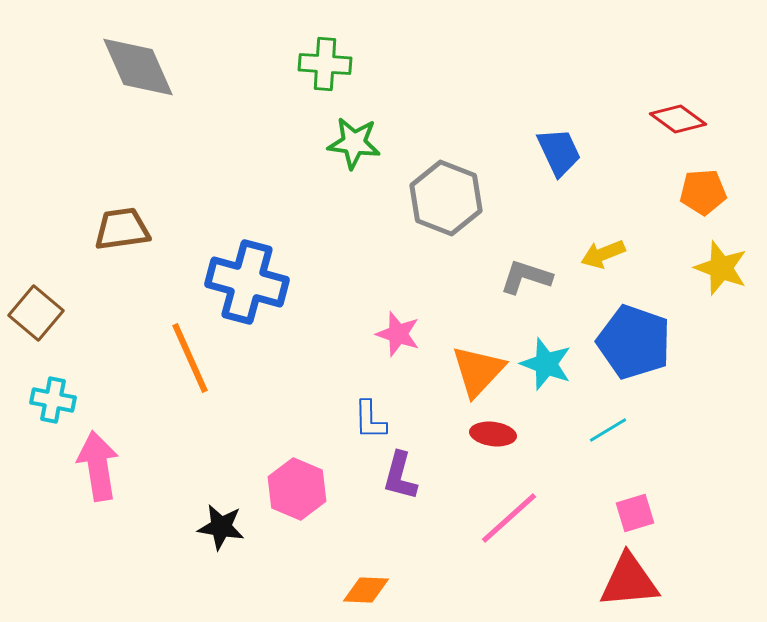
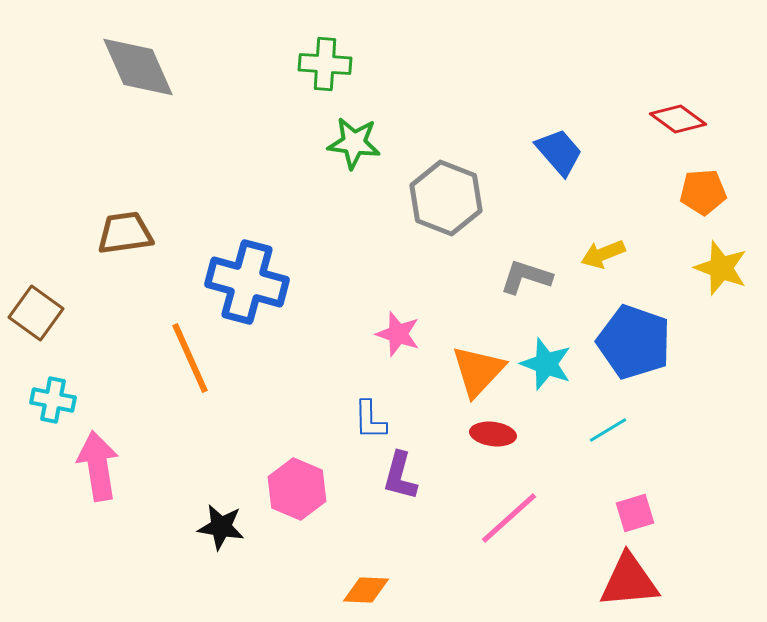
blue trapezoid: rotated 16 degrees counterclockwise
brown trapezoid: moved 3 px right, 4 px down
brown square: rotated 4 degrees counterclockwise
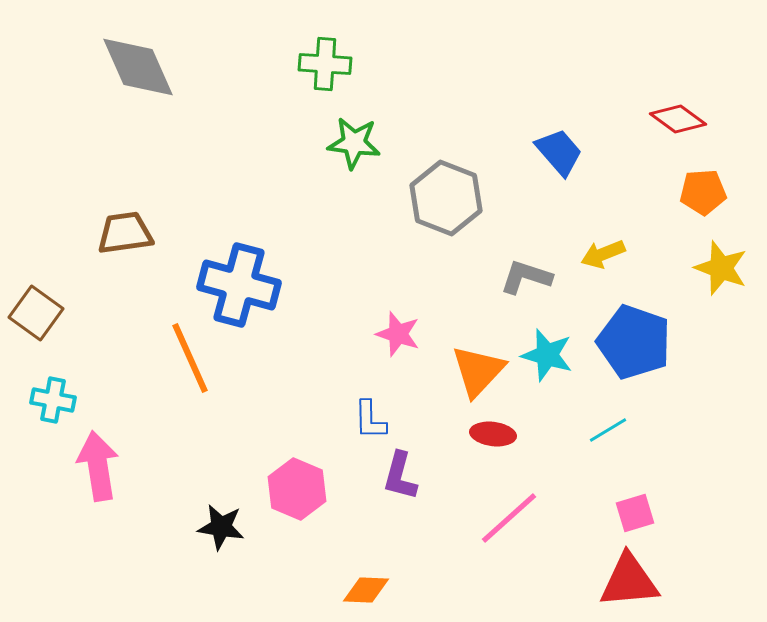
blue cross: moved 8 px left, 3 px down
cyan star: moved 1 px right, 9 px up; rotated 4 degrees counterclockwise
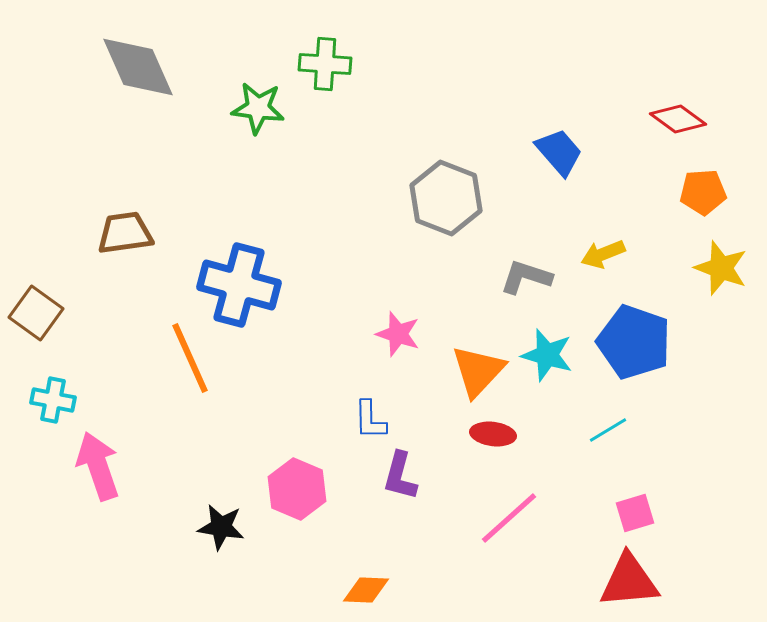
green star: moved 96 px left, 35 px up
pink arrow: rotated 10 degrees counterclockwise
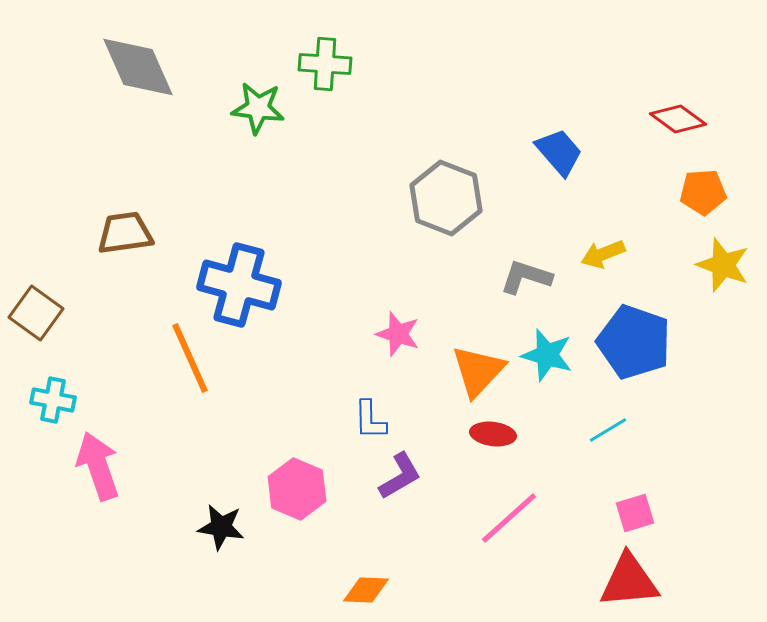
yellow star: moved 2 px right, 3 px up
purple L-shape: rotated 135 degrees counterclockwise
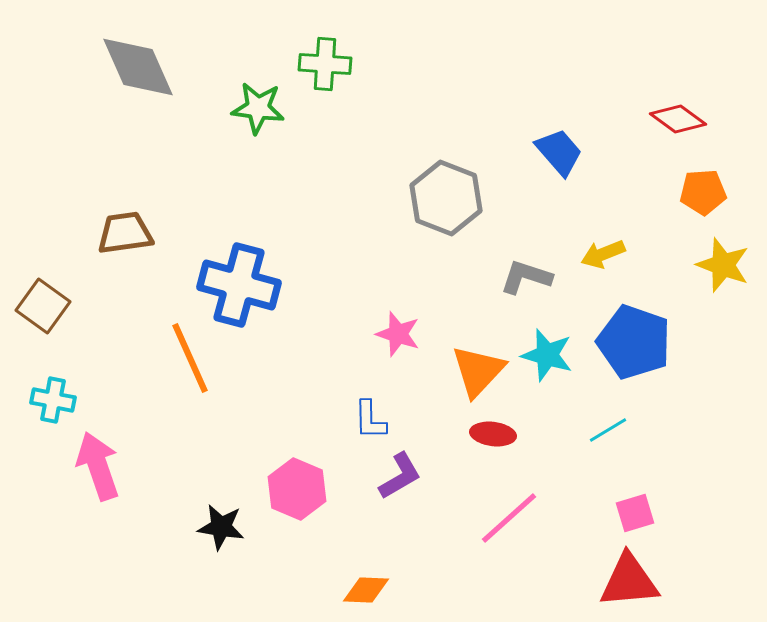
brown square: moved 7 px right, 7 px up
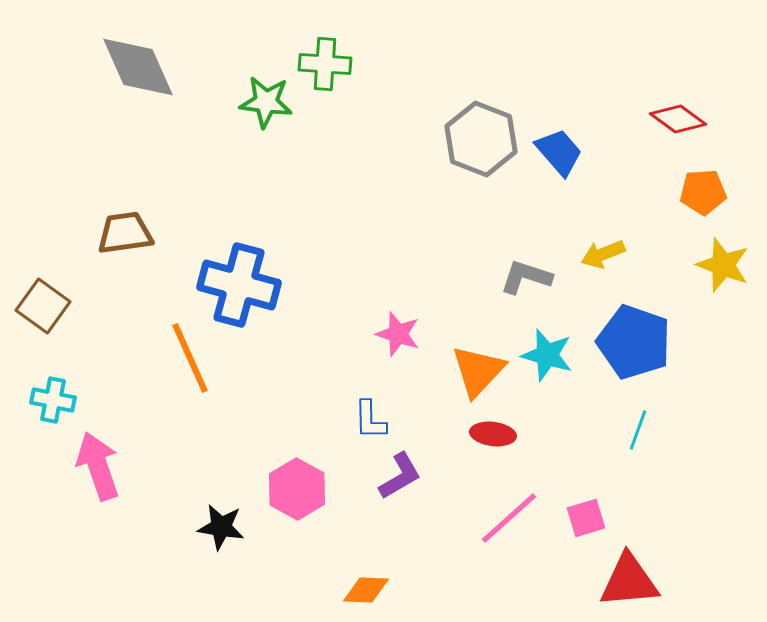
green star: moved 8 px right, 6 px up
gray hexagon: moved 35 px right, 59 px up
cyan line: moved 30 px right; rotated 39 degrees counterclockwise
pink hexagon: rotated 6 degrees clockwise
pink square: moved 49 px left, 5 px down
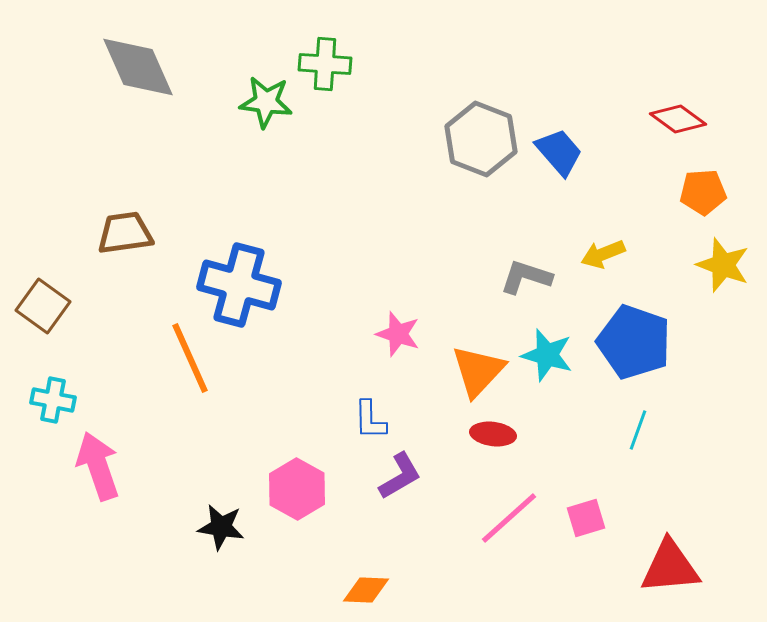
red triangle: moved 41 px right, 14 px up
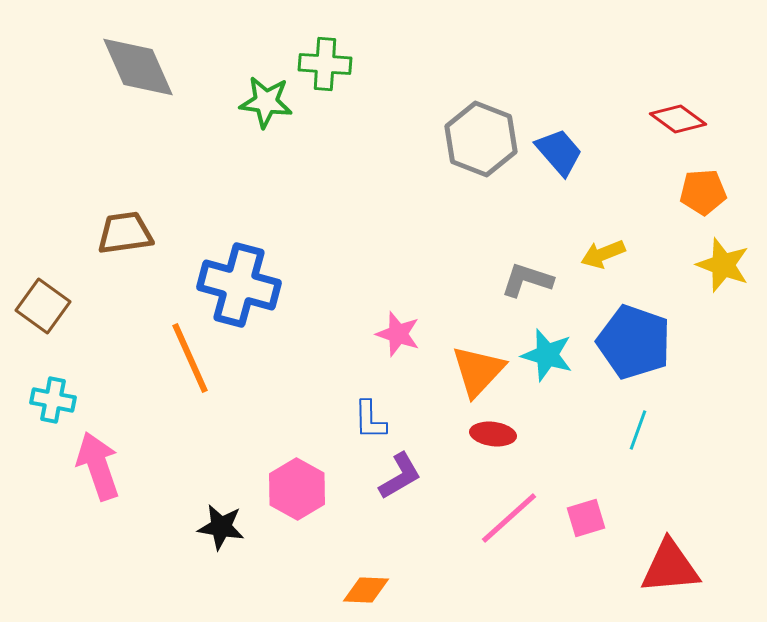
gray L-shape: moved 1 px right, 3 px down
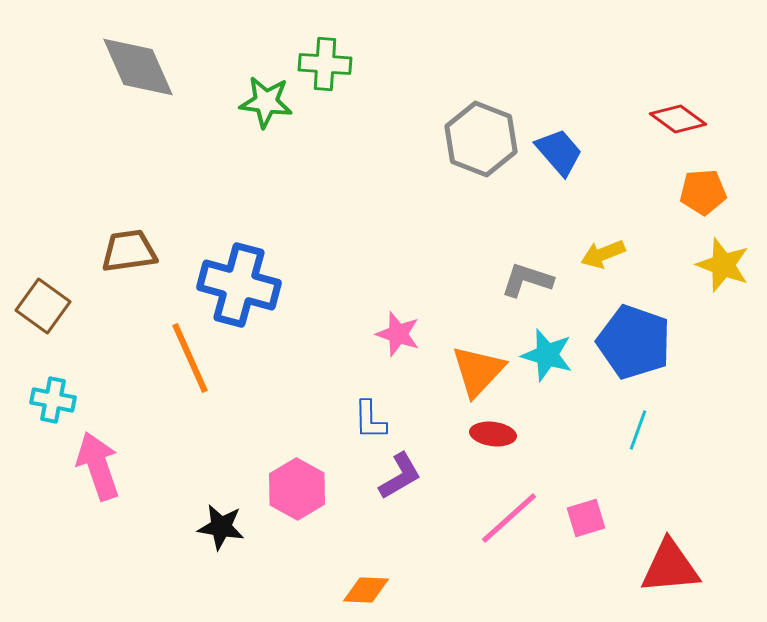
brown trapezoid: moved 4 px right, 18 px down
